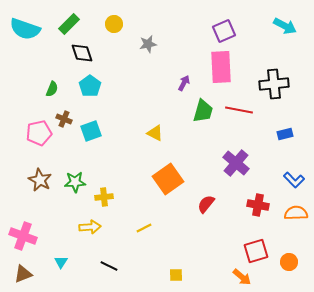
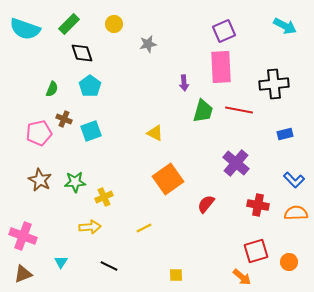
purple arrow: rotated 147 degrees clockwise
yellow cross: rotated 18 degrees counterclockwise
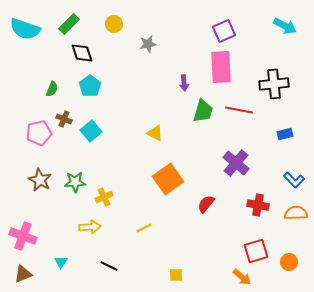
cyan square: rotated 20 degrees counterclockwise
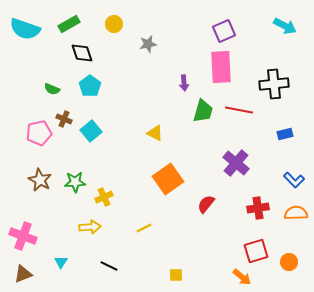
green rectangle: rotated 15 degrees clockwise
green semicircle: rotated 91 degrees clockwise
red cross: moved 3 px down; rotated 20 degrees counterclockwise
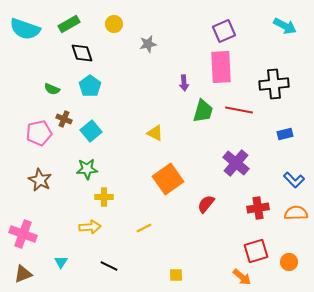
green star: moved 12 px right, 13 px up
yellow cross: rotated 24 degrees clockwise
pink cross: moved 2 px up
